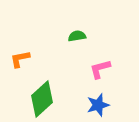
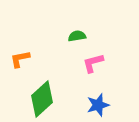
pink L-shape: moved 7 px left, 6 px up
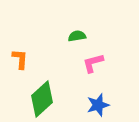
orange L-shape: rotated 105 degrees clockwise
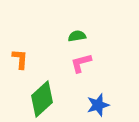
pink L-shape: moved 12 px left
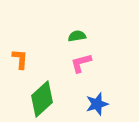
blue star: moved 1 px left, 1 px up
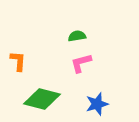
orange L-shape: moved 2 px left, 2 px down
green diamond: rotated 57 degrees clockwise
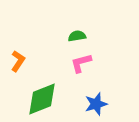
orange L-shape: rotated 30 degrees clockwise
green diamond: rotated 36 degrees counterclockwise
blue star: moved 1 px left
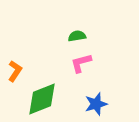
orange L-shape: moved 3 px left, 10 px down
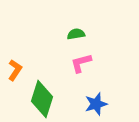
green semicircle: moved 1 px left, 2 px up
orange L-shape: moved 1 px up
green diamond: rotated 51 degrees counterclockwise
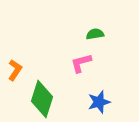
green semicircle: moved 19 px right
blue star: moved 3 px right, 2 px up
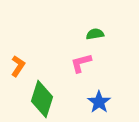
orange L-shape: moved 3 px right, 4 px up
blue star: rotated 20 degrees counterclockwise
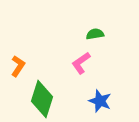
pink L-shape: rotated 20 degrees counterclockwise
blue star: moved 1 px right, 1 px up; rotated 15 degrees counterclockwise
